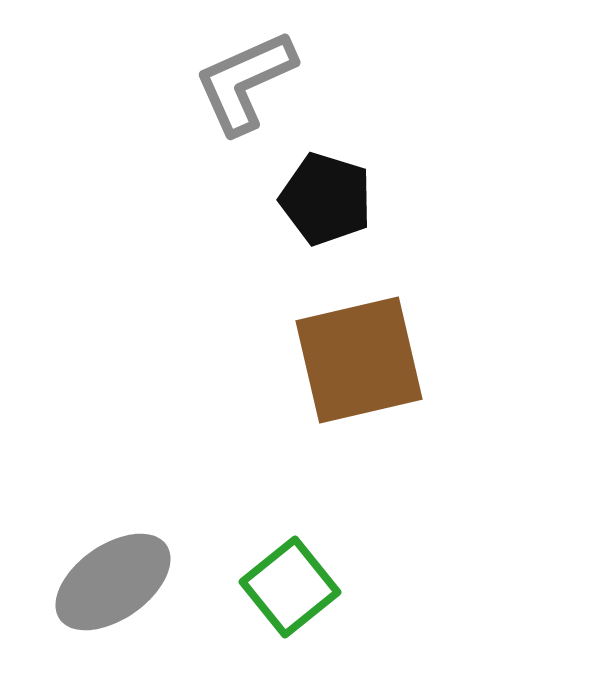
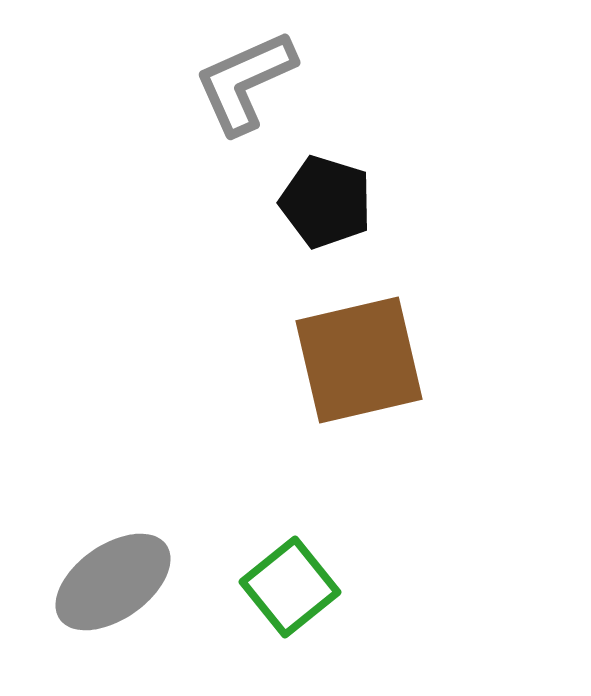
black pentagon: moved 3 px down
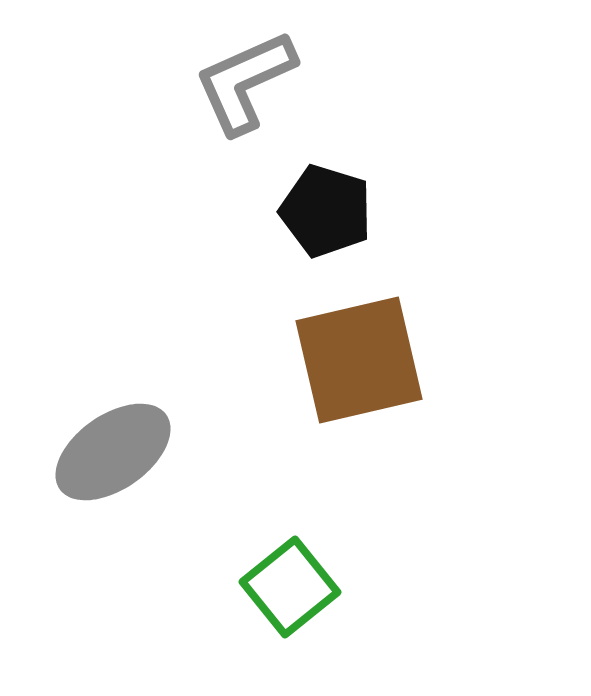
black pentagon: moved 9 px down
gray ellipse: moved 130 px up
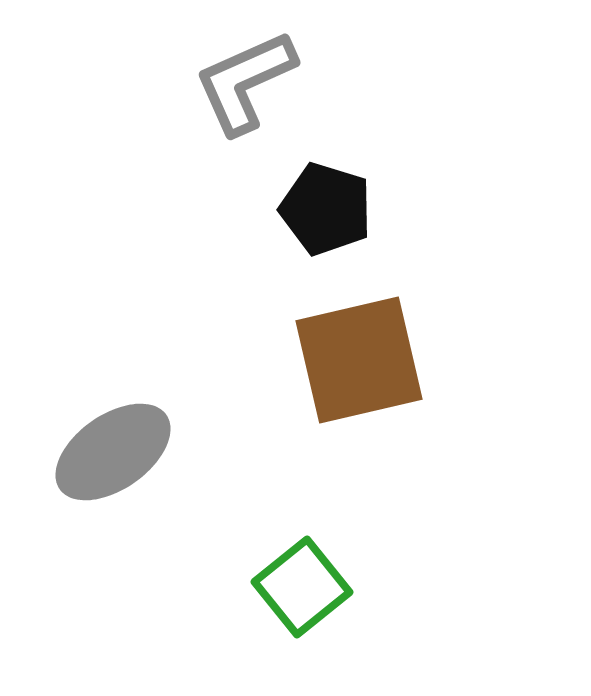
black pentagon: moved 2 px up
green square: moved 12 px right
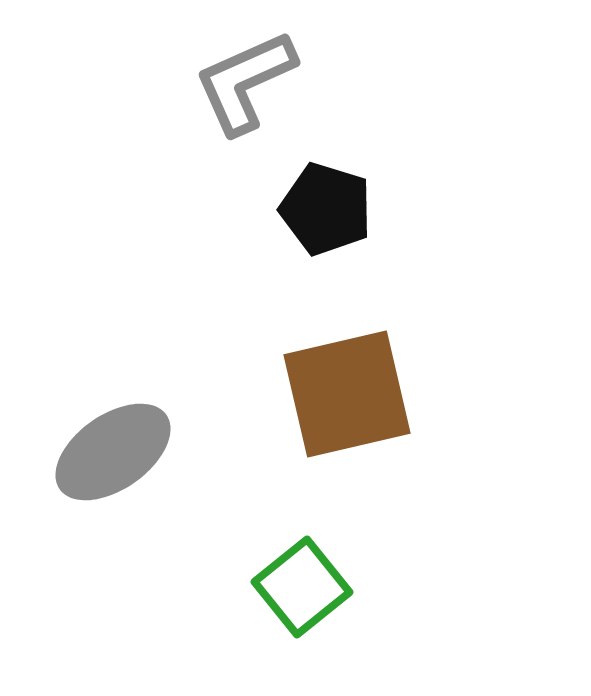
brown square: moved 12 px left, 34 px down
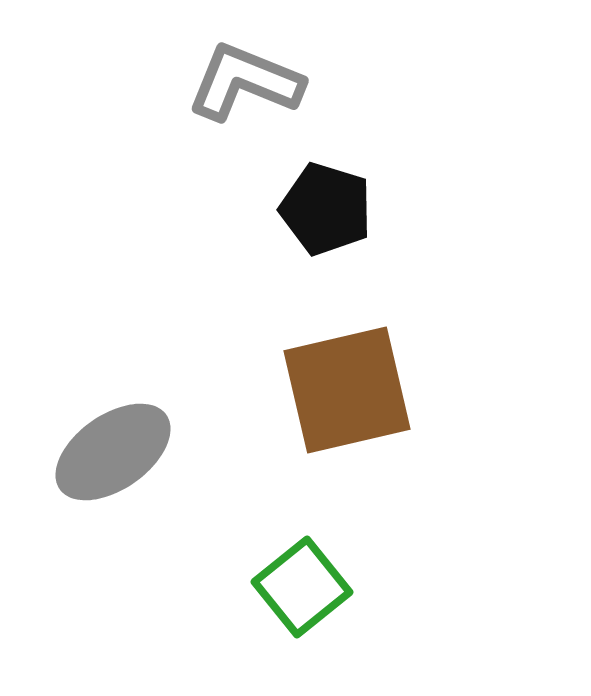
gray L-shape: rotated 46 degrees clockwise
brown square: moved 4 px up
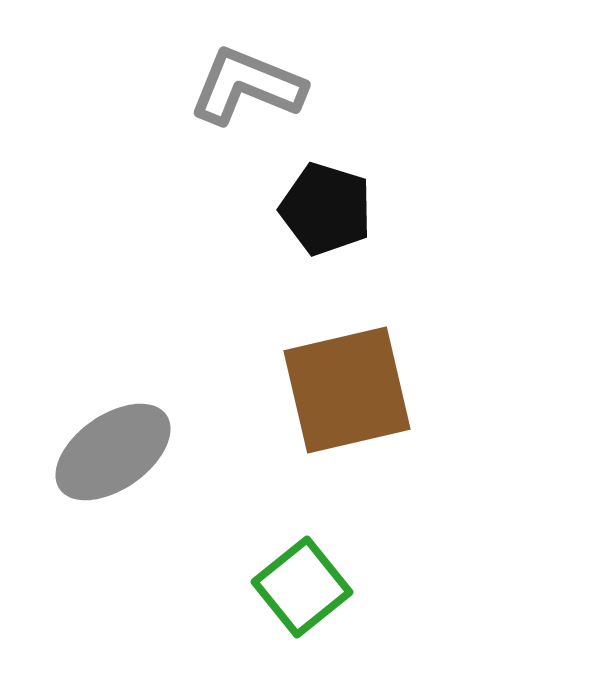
gray L-shape: moved 2 px right, 4 px down
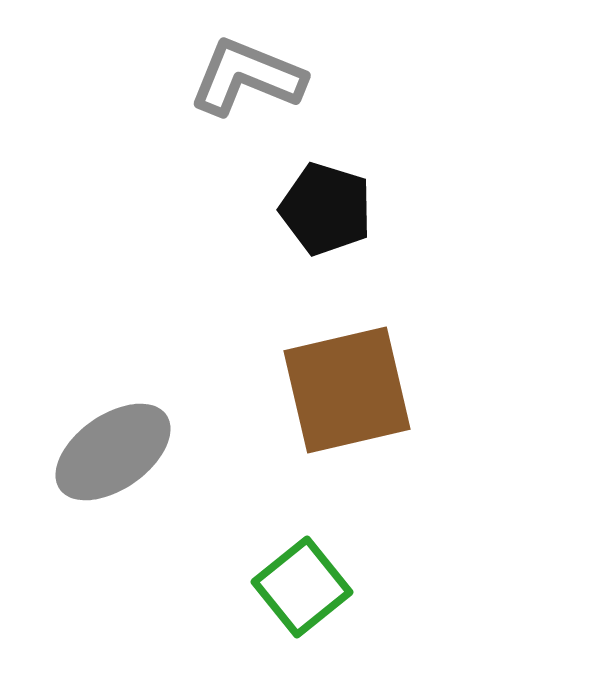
gray L-shape: moved 9 px up
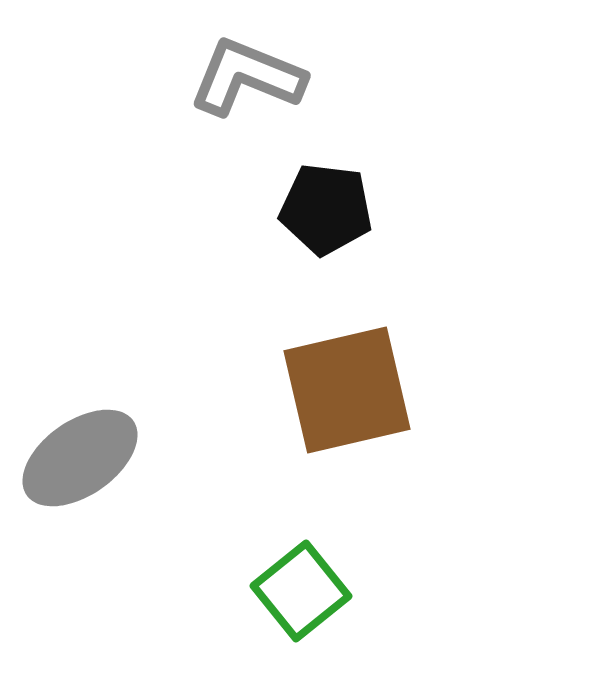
black pentagon: rotated 10 degrees counterclockwise
gray ellipse: moved 33 px left, 6 px down
green square: moved 1 px left, 4 px down
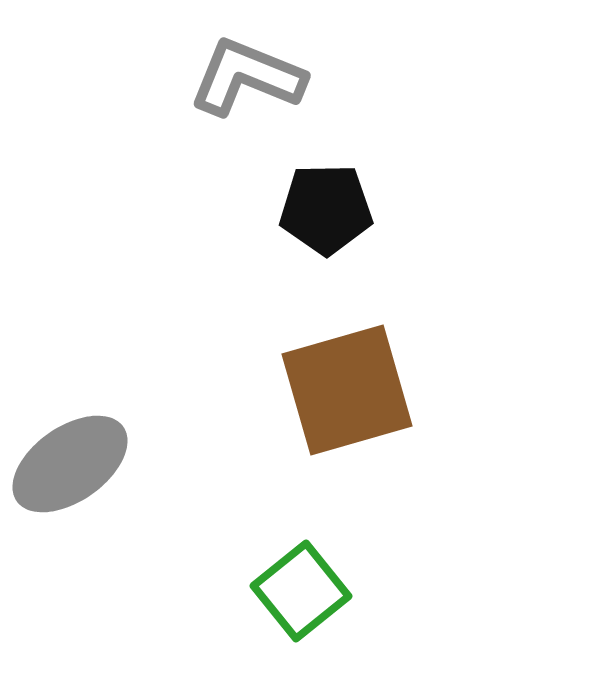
black pentagon: rotated 8 degrees counterclockwise
brown square: rotated 3 degrees counterclockwise
gray ellipse: moved 10 px left, 6 px down
